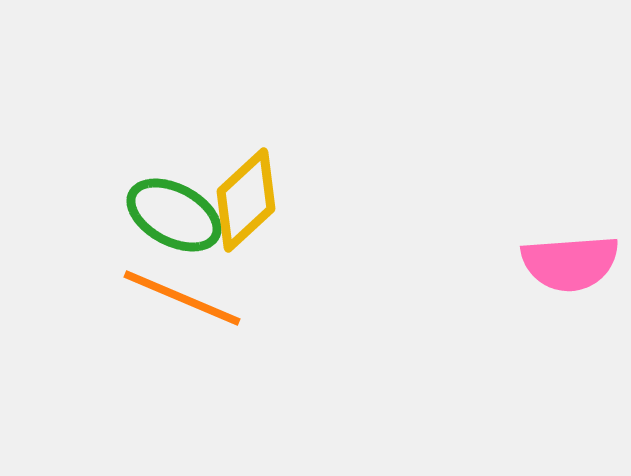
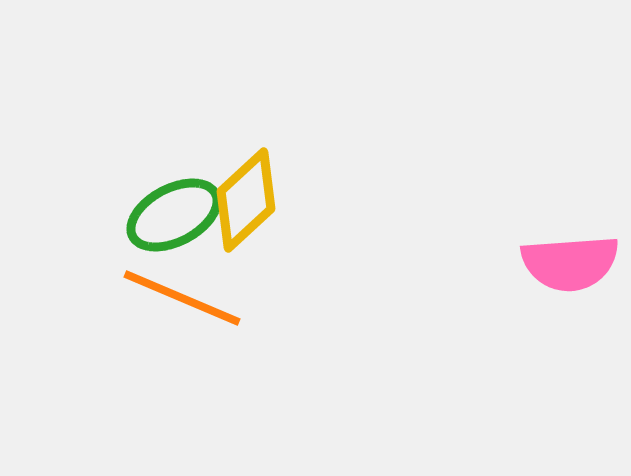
green ellipse: rotated 56 degrees counterclockwise
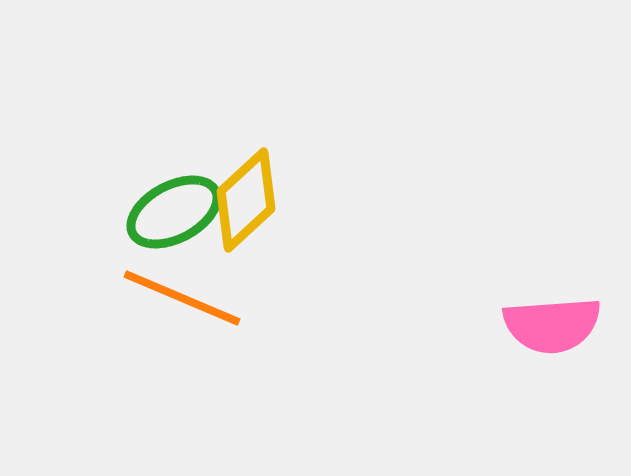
green ellipse: moved 3 px up
pink semicircle: moved 18 px left, 62 px down
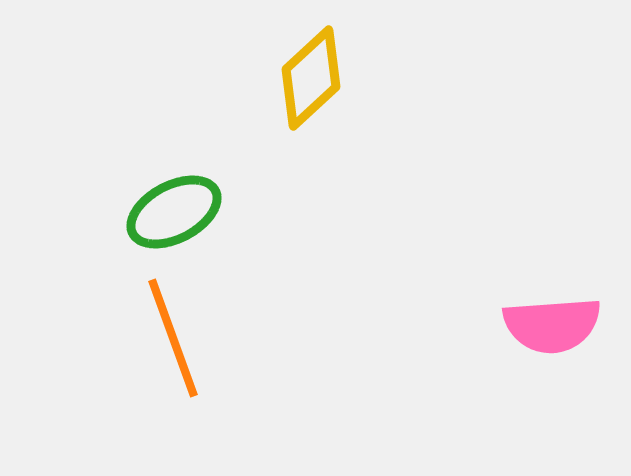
yellow diamond: moved 65 px right, 122 px up
orange line: moved 9 px left, 40 px down; rotated 47 degrees clockwise
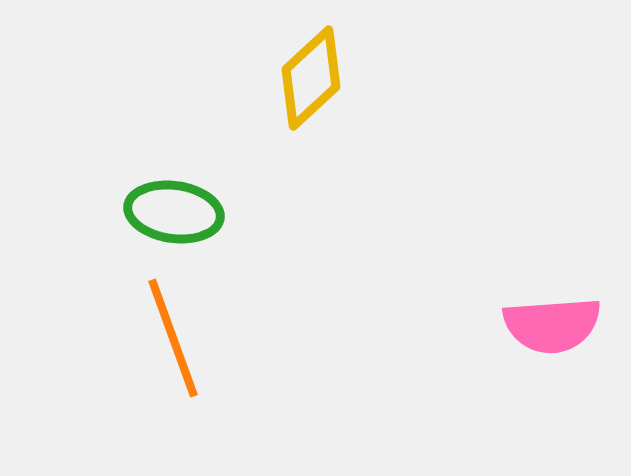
green ellipse: rotated 36 degrees clockwise
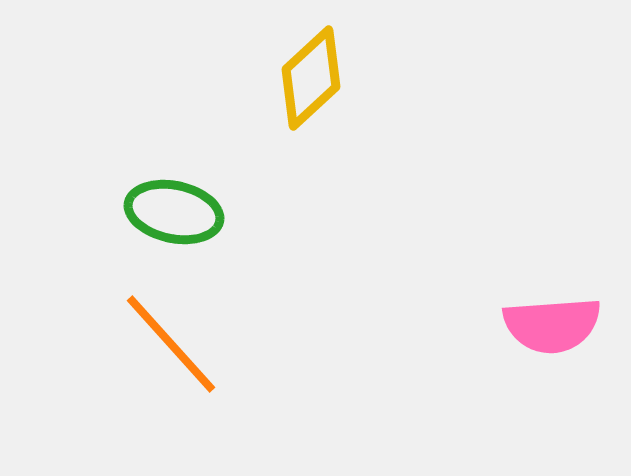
green ellipse: rotated 4 degrees clockwise
orange line: moved 2 px left, 6 px down; rotated 22 degrees counterclockwise
